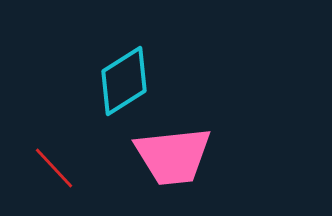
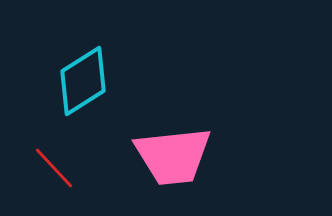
cyan diamond: moved 41 px left
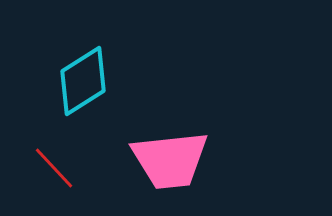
pink trapezoid: moved 3 px left, 4 px down
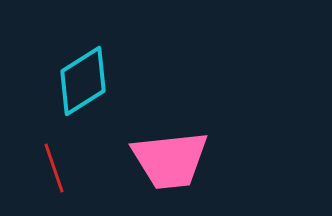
red line: rotated 24 degrees clockwise
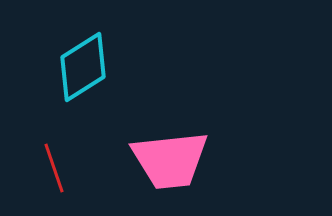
cyan diamond: moved 14 px up
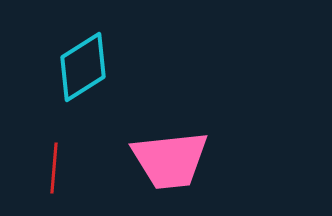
red line: rotated 24 degrees clockwise
